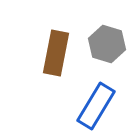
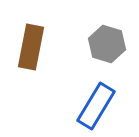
brown rectangle: moved 25 px left, 6 px up
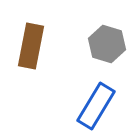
brown rectangle: moved 1 px up
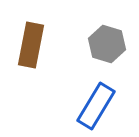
brown rectangle: moved 1 px up
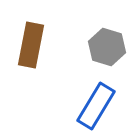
gray hexagon: moved 3 px down
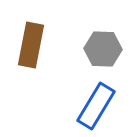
gray hexagon: moved 4 px left, 2 px down; rotated 15 degrees counterclockwise
